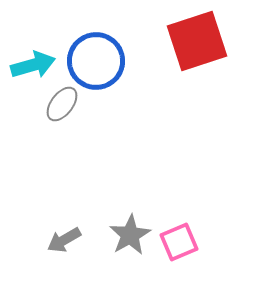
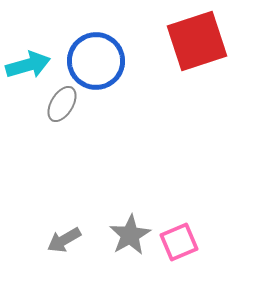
cyan arrow: moved 5 px left
gray ellipse: rotated 6 degrees counterclockwise
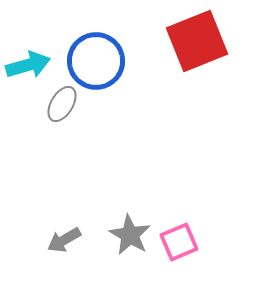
red square: rotated 4 degrees counterclockwise
gray star: rotated 12 degrees counterclockwise
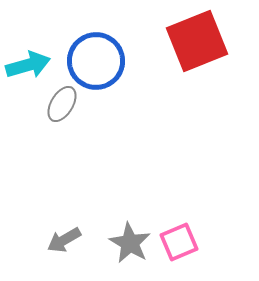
gray star: moved 8 px down
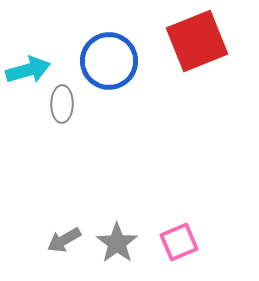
blue circle: moved 13 px right
cyan arrow: moved 5 px down
gray ellipse: rotated 30 degrees counterclockwise
gray star: moved 13 px left; rotated 6 degrees clockwise
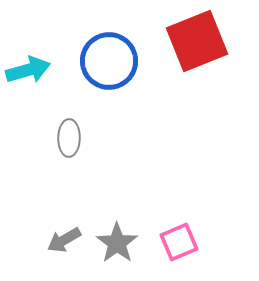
gray ellipse: moved 7 px right, 34 px down
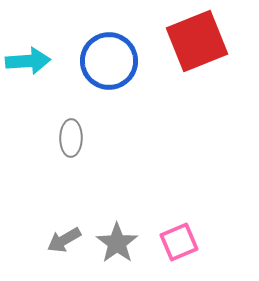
cyan arrow: moved 9 px up; rotated 12 degrees clockwise
gray ellipse: moved 2 px right
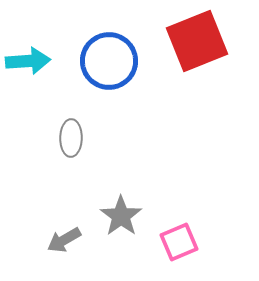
gray star: moved 4 px right, 27 px up
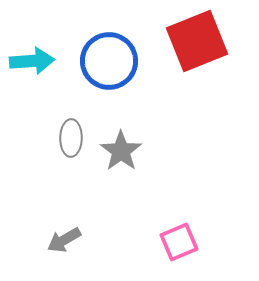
cyan arrow: moved 4 px right
gray star: moved 65 px up
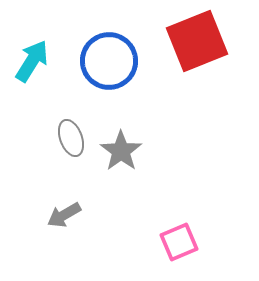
cyan arrow: rotated 54 degrees counterclockwise
gray ellipse: rotated 21 degrees counterclockwise
gray arrow: moved 25 px up
